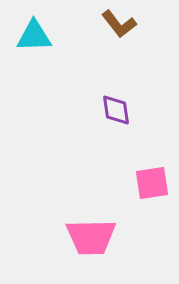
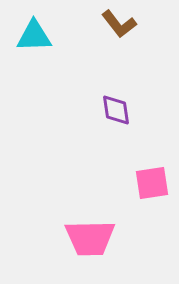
pink trapezoid: moved 1 px left, 1 px down
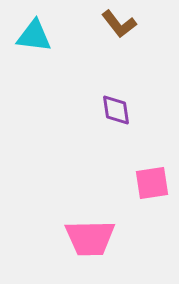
cyan triangle: rotated 9 degrees clockwise
